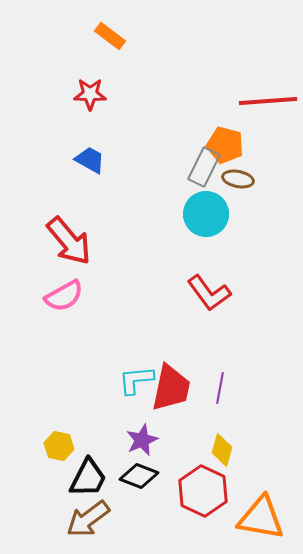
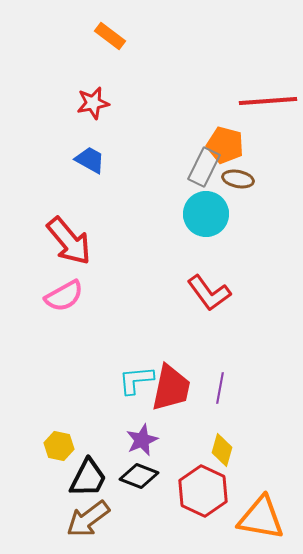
red star: moved 3 px right, 9 px down; rotated 12 degrees counterclockwise
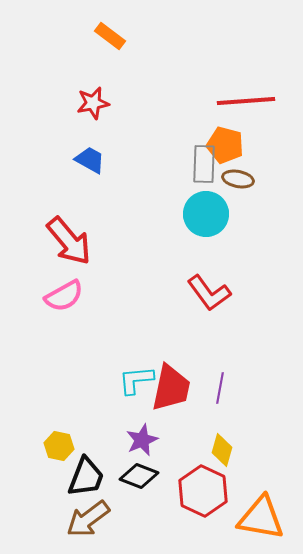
red line: moved 22 px left
gray rectangle: moved 3 px up; rotated 24 degrees counterclockwise
black trapezoid: moved 2 px left, 1 px up; rotated 6 degrees counterclockwise
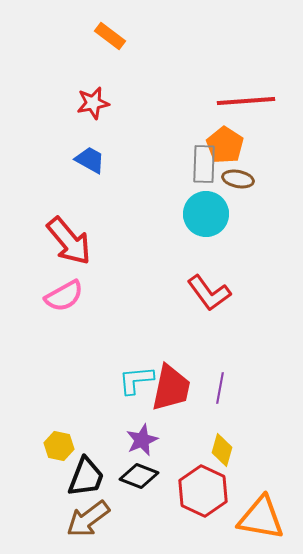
orange pentagon: rotated 18 degrees clockwise
